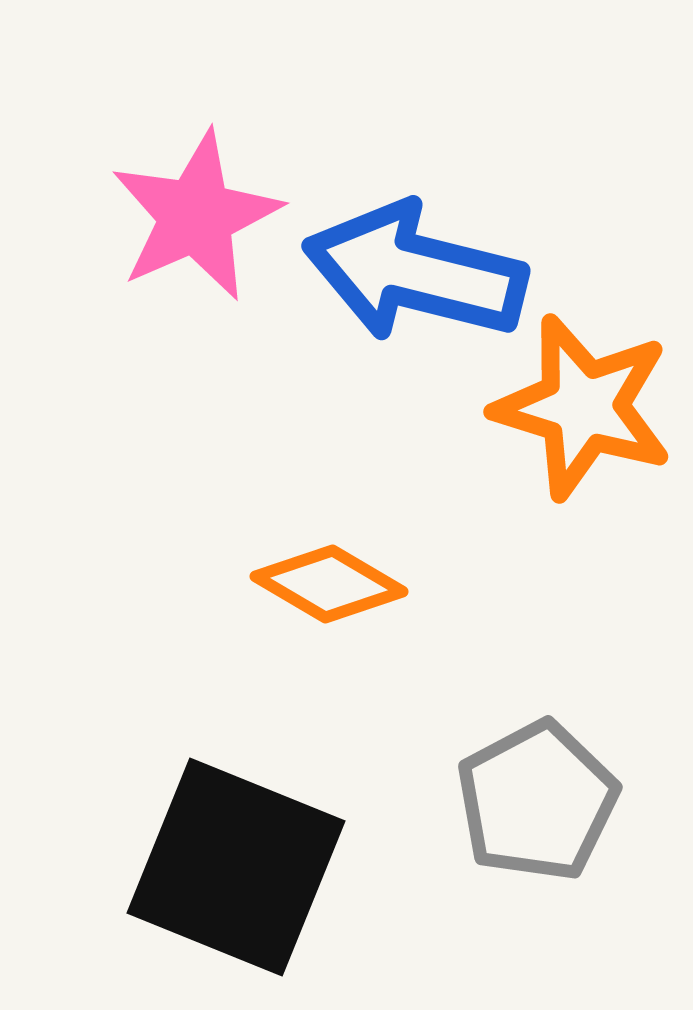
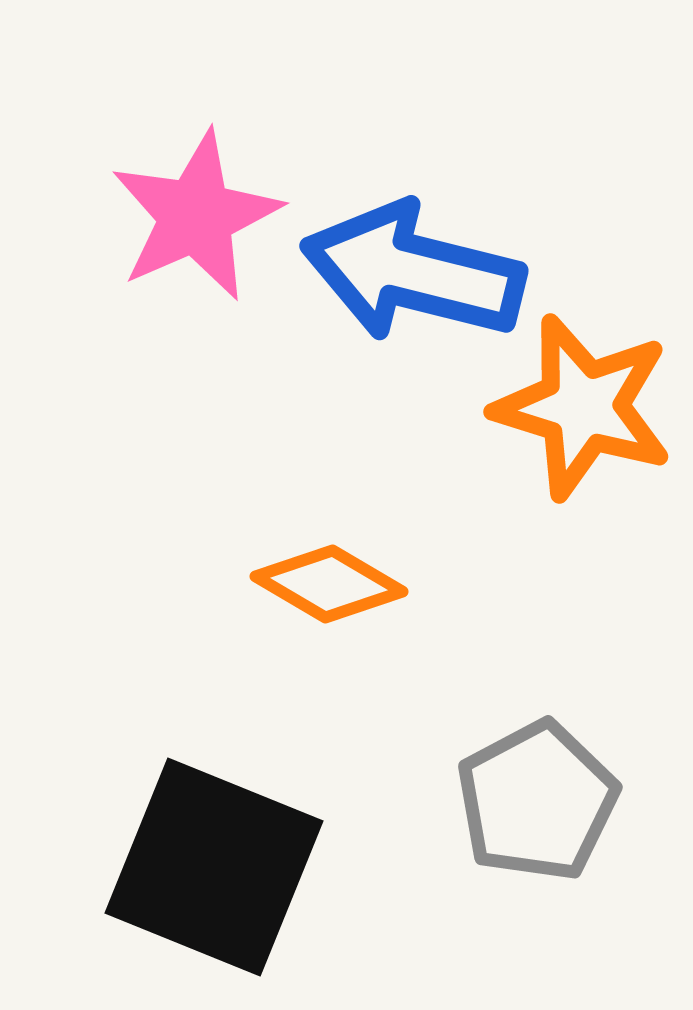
blue arrow: moved 2 px left
black square: moved 22 px left
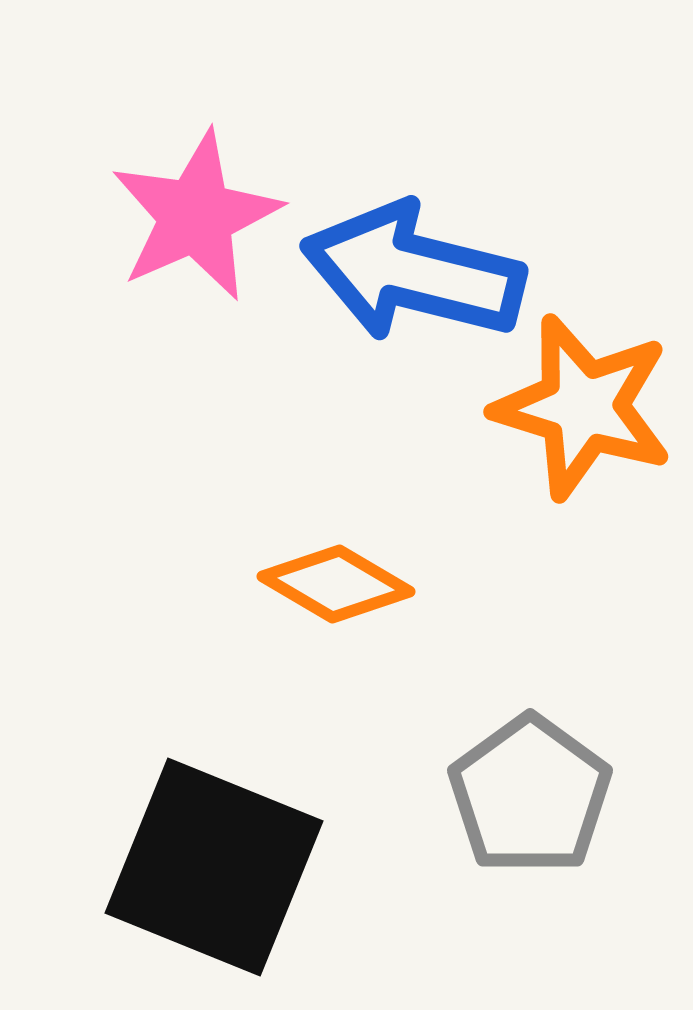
orange diamond: moved 7 px right
gray pentagon: moved 7 px left, 6 px up; rotated 8 degrees counterclockwise
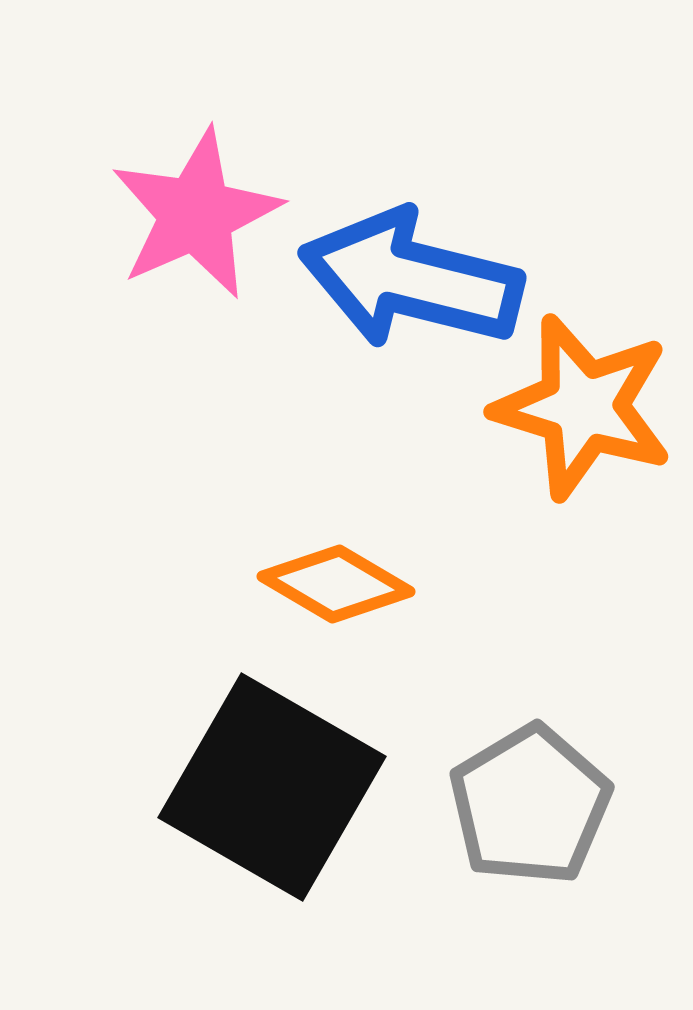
pink star: moved 2 px up
blue arrow: moved 2 px left, 7 px down
gray pentagon: moved 10 px down; rotated 5 degrees clockwise
black square: moved 58 px right, 80 px up; rotated 8 degrees clockwise
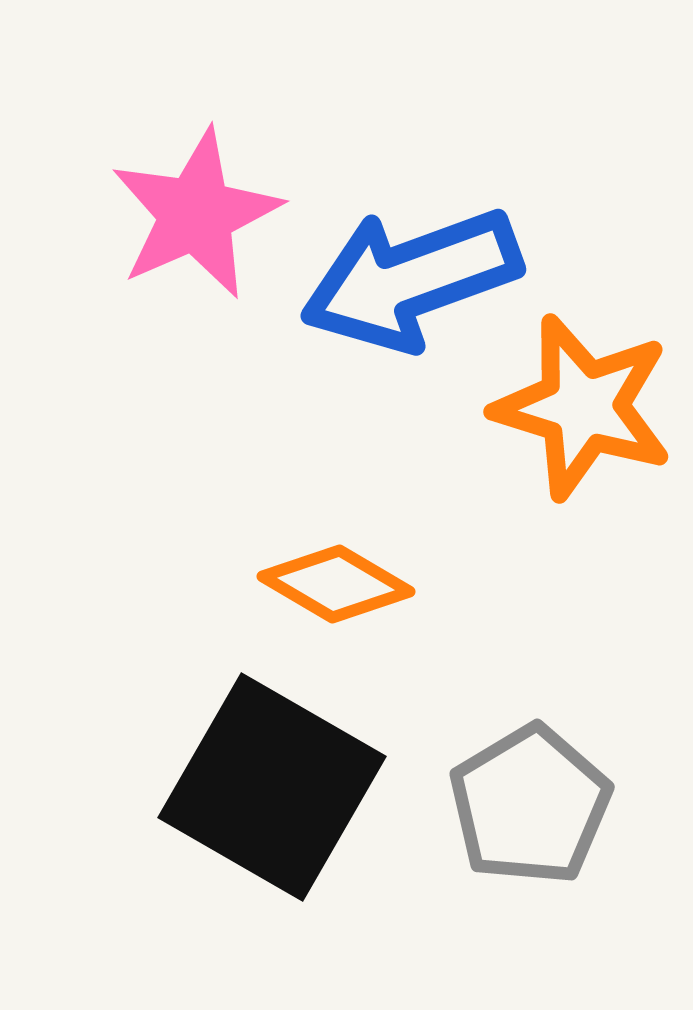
blue arrow: rotated 34 degrees counterclockwise
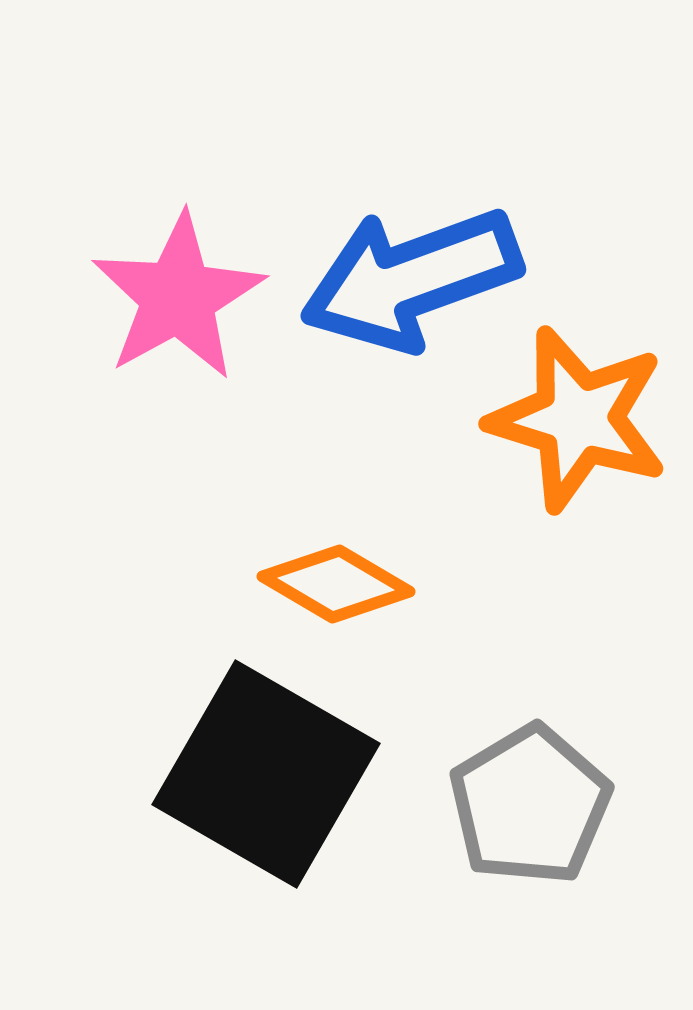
pink star: moved 18 px left, 83 px down; rotated 5 degrees counterclockwise
orange star: moved 5 px left, 12 px down
black square: moved 6 px left, 13 px up
